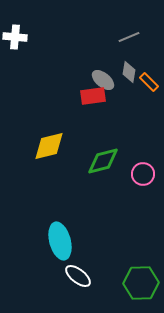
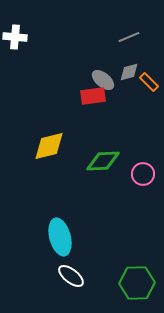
gray diamond: rotated 65 degrees clockwise
green diamond: rotated 12 degrees clockwise
cyan ellipse: moved 4 px up
white ellipse: moved 7 px left
green hexagon: moved 4 px left
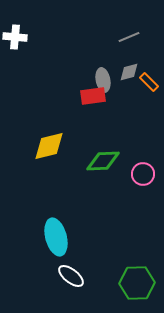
gray ellipse: rotated 40 degrees clockwise
cyan ellipse: moved 4 px left
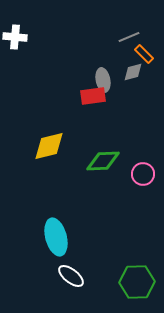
gray diamond: moved 4 px right
orange rectangle: moved 5 px left, 28 px up
green hexagon: moved 1 px up
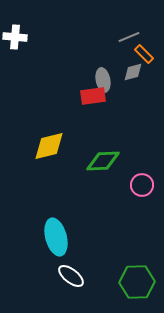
pink circle: moved 1 px left, 11 px down
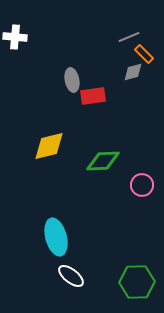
gray ellipse: moved 31 px left
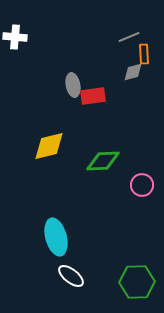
orange rectangle: rotated 42 degrees clockwise
gray ellipse: moved 1 px right, 5 px down
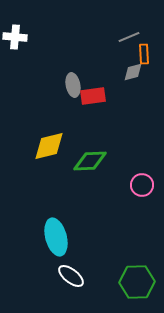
green diamond: moved 13 px left
